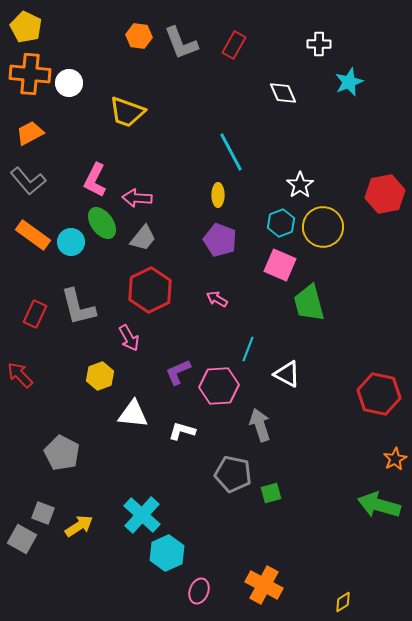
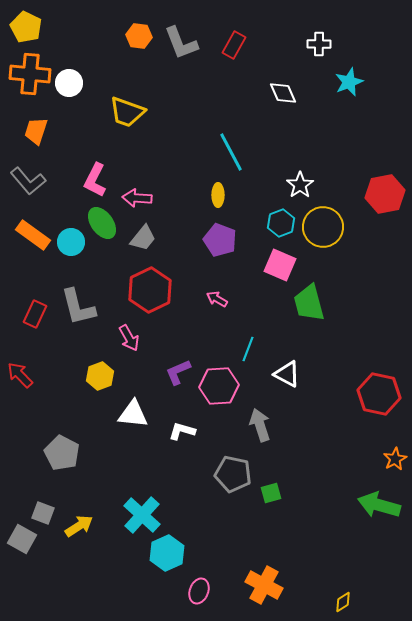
orange trapezoid at (30, 133): moved 6 px right, 2 px up; rotated 44 degrees counterclockwise
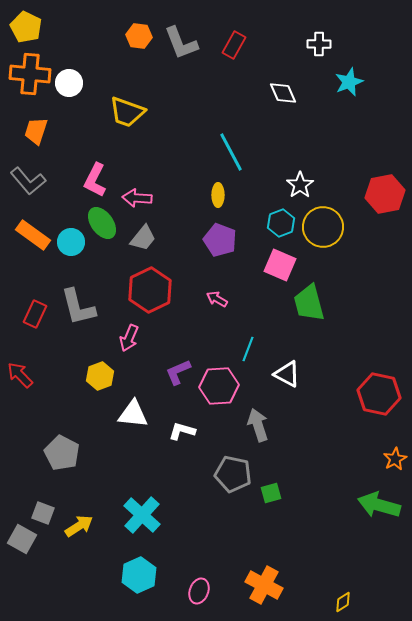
pink arrow at (129, 338): rotated 52 degrees clockwise
gray arrow at (260, 425): moved 2 px left
cyan hexagon at (167, 553): moved 28 px left, 22 px down
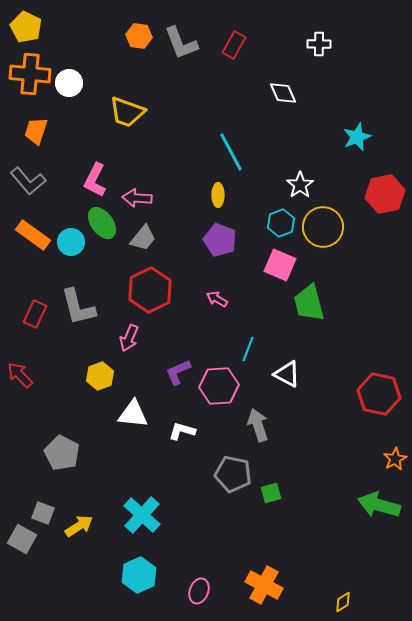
cyan star at (349, 82): moved 8 px right, 55 px down
